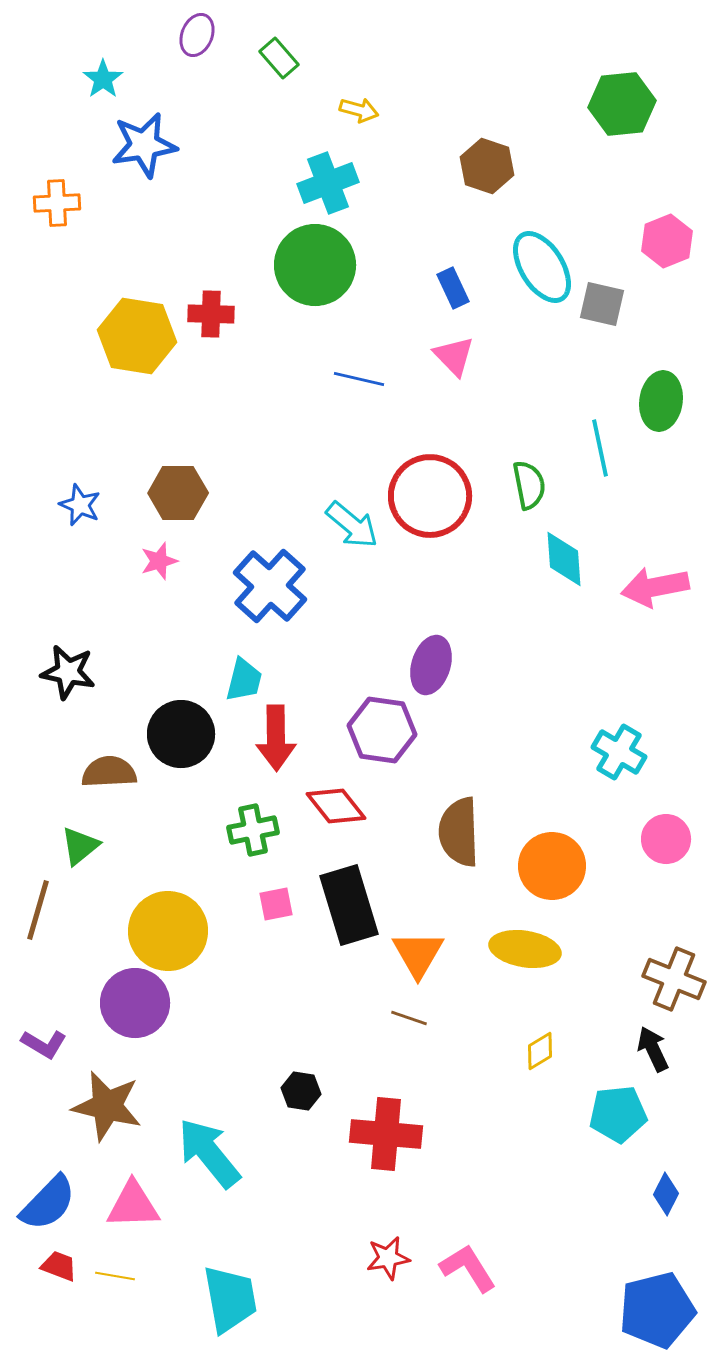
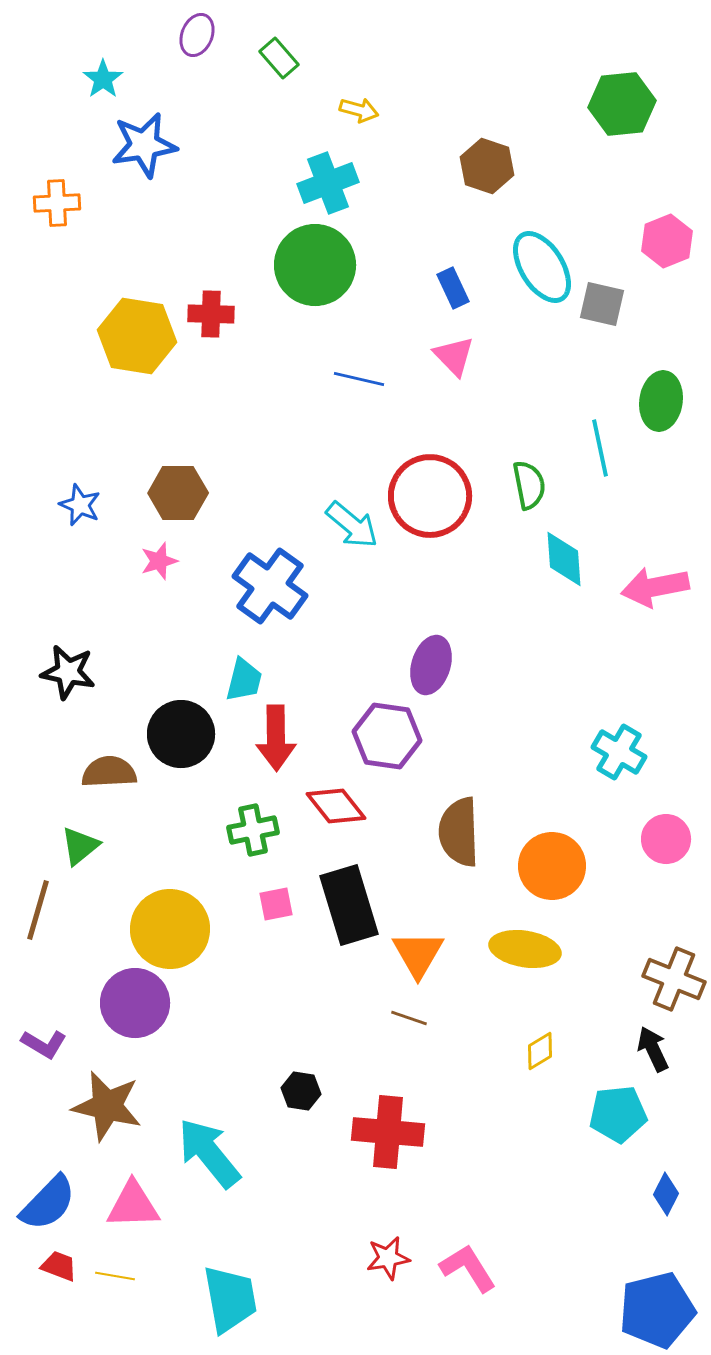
blue cross at (270, 586): rotated 6 degrees counterclockwise
purple hexagon at (382, 730): moved 5 px right, 6 px down
yellow circle at (168, 931): moved 2 px right, 2 px up
red cross at (386, 1134): moved 2 px right, 2 px up
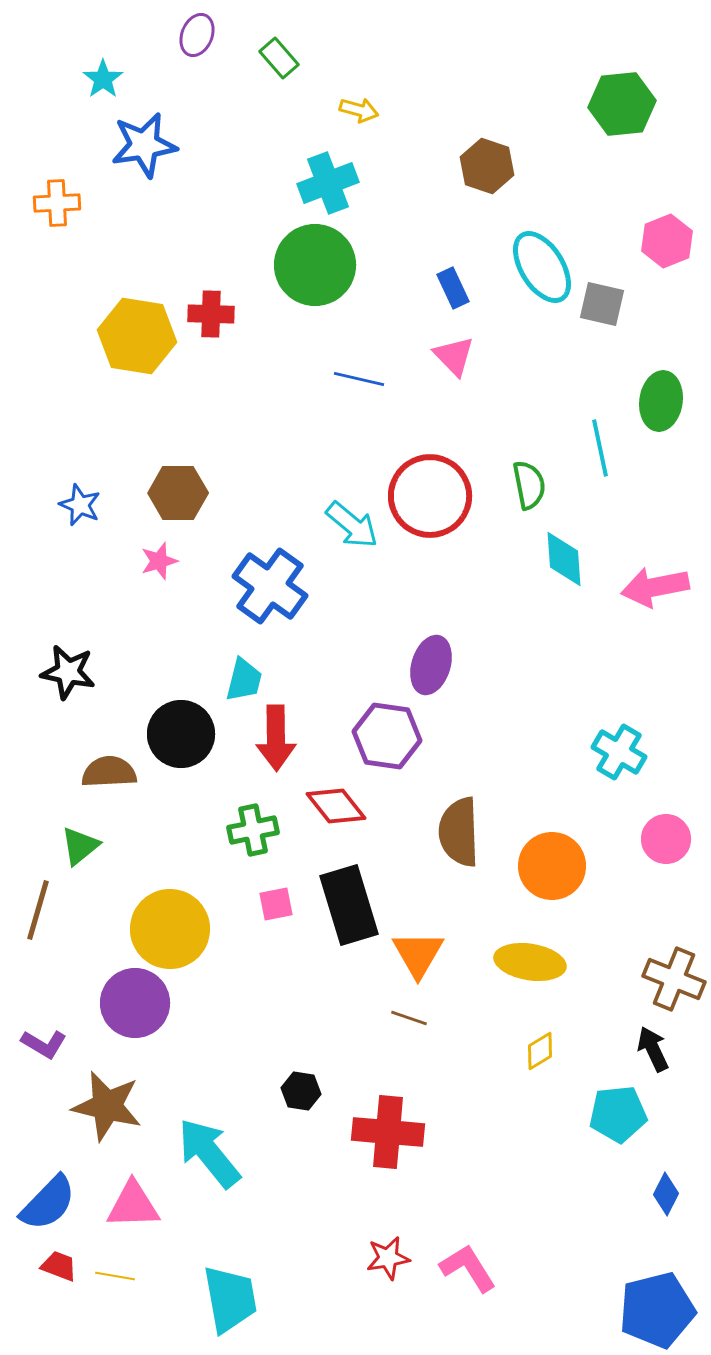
yellow ellipse at (525, 949): moved 5 px right, 13 px down
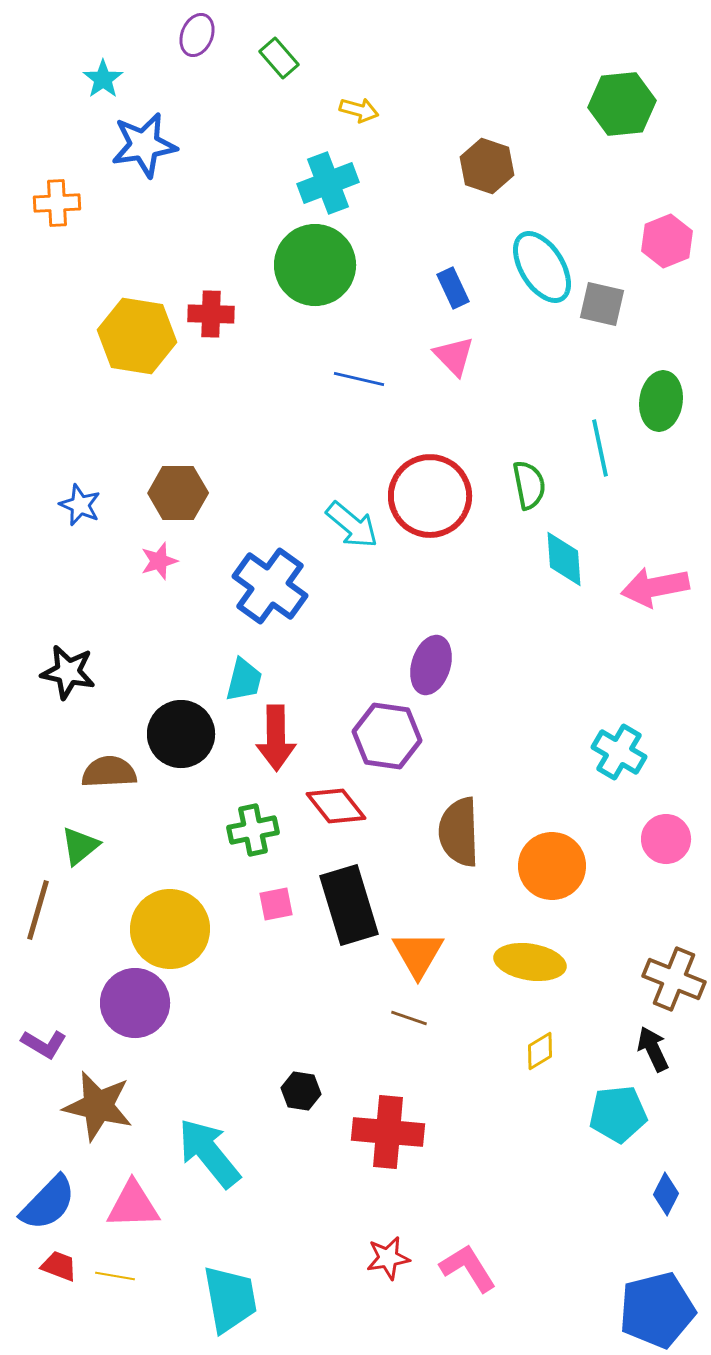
brown star at (107, 1106): moved 9 px left
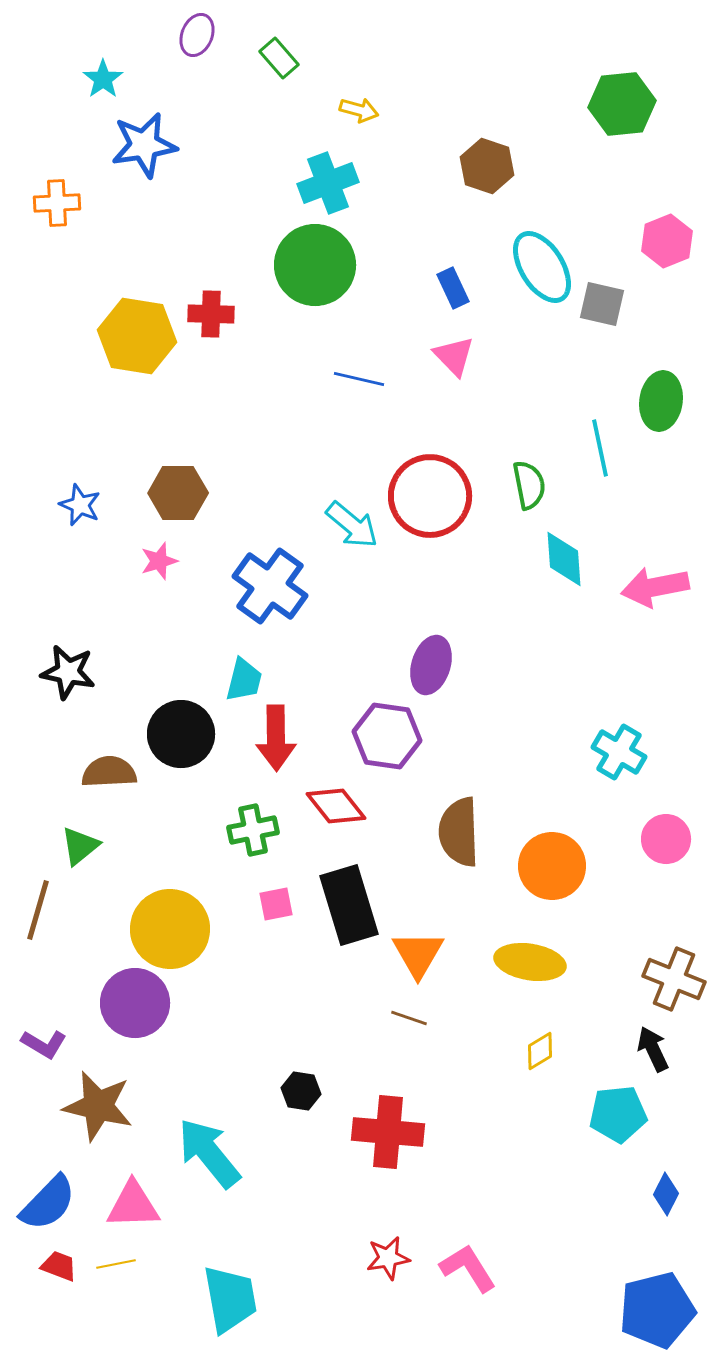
yellow line at (115, 1276): moved 1 px right, 12 px up; rotated 21 degrees counterclockwise
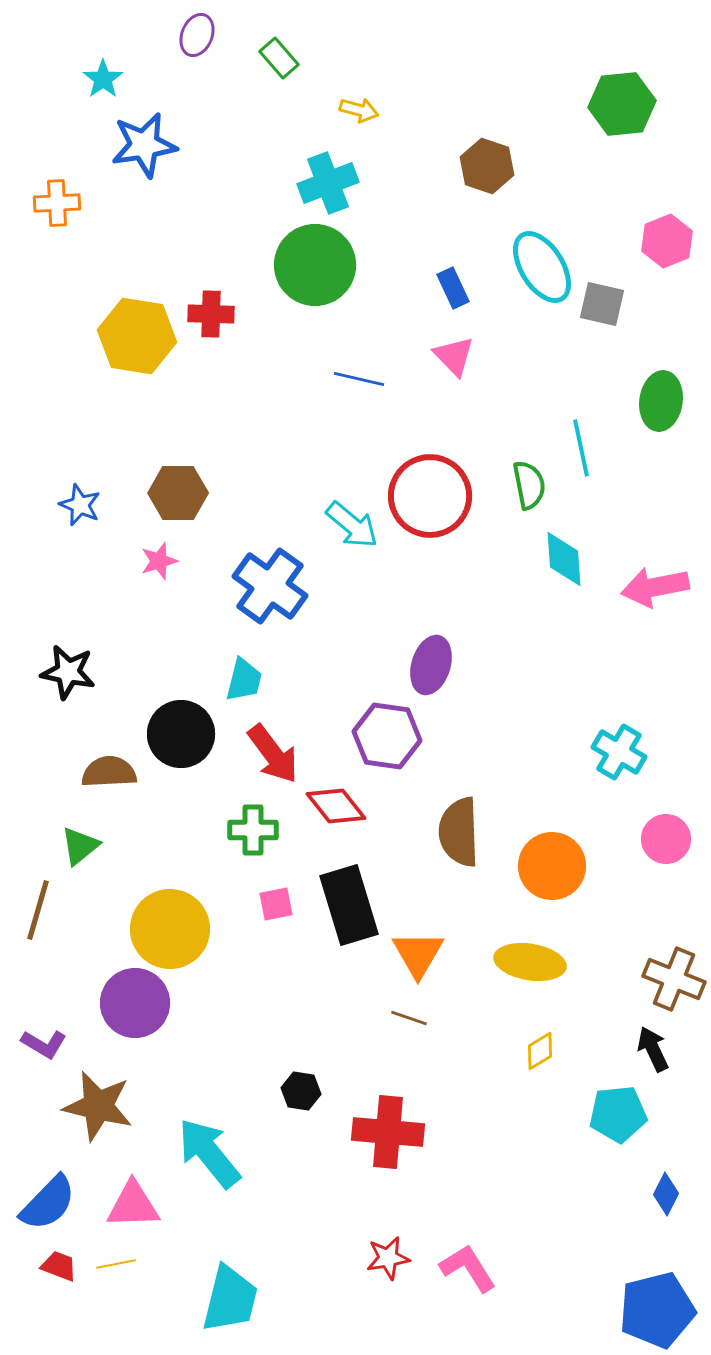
cyan line at (600, 448): moved 19 px left
red arrow at (276, 738): moved 3 px left, 16 px down; rotated 36 degrees counterclockwise
green cross at (253, 830): rotated 12 degrees clockwise
cyan trapezoid at (230, 1299): rotated 24 degrees clockwise
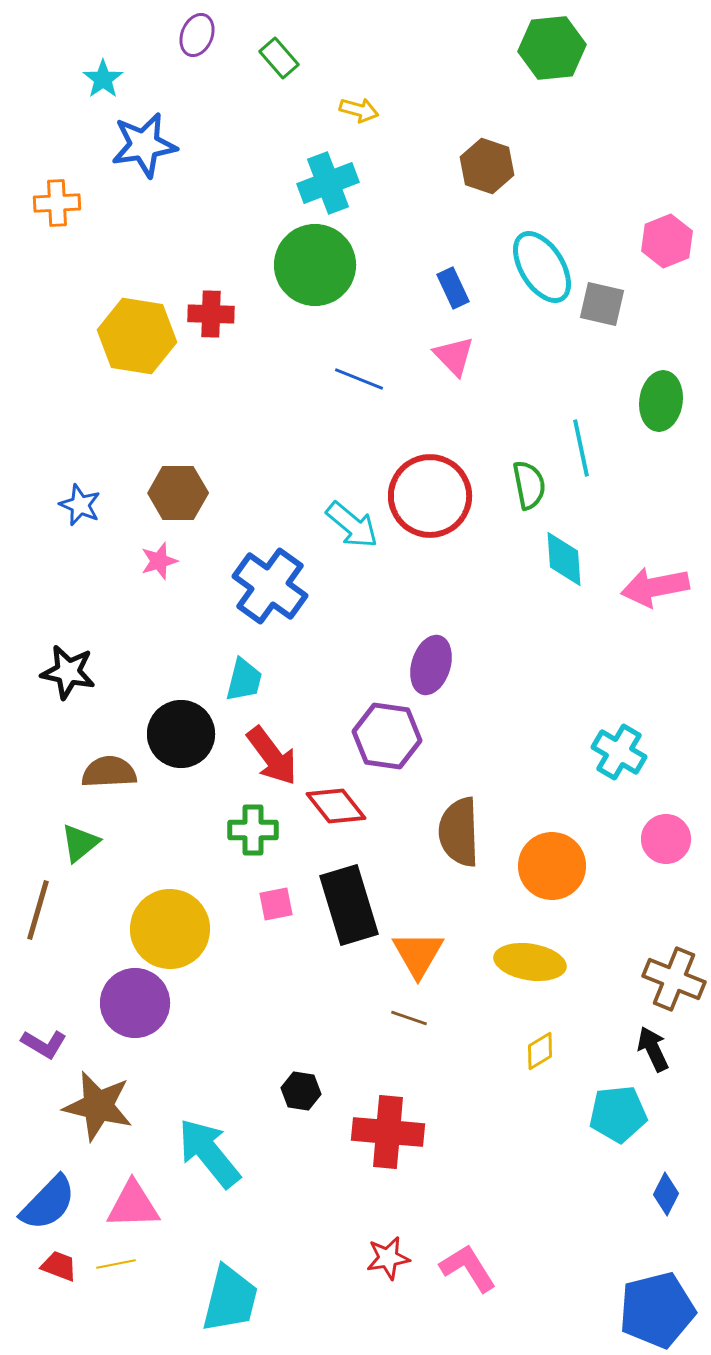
green hexagon at (622, 104): moved 70 px left, 56 px up
blue line at (359, 379): rotated 9 degrees clockwise
red arrow at (273, 754): moved 1 px left, 2 px down
green triangle at (80, 846): moved 3 px up
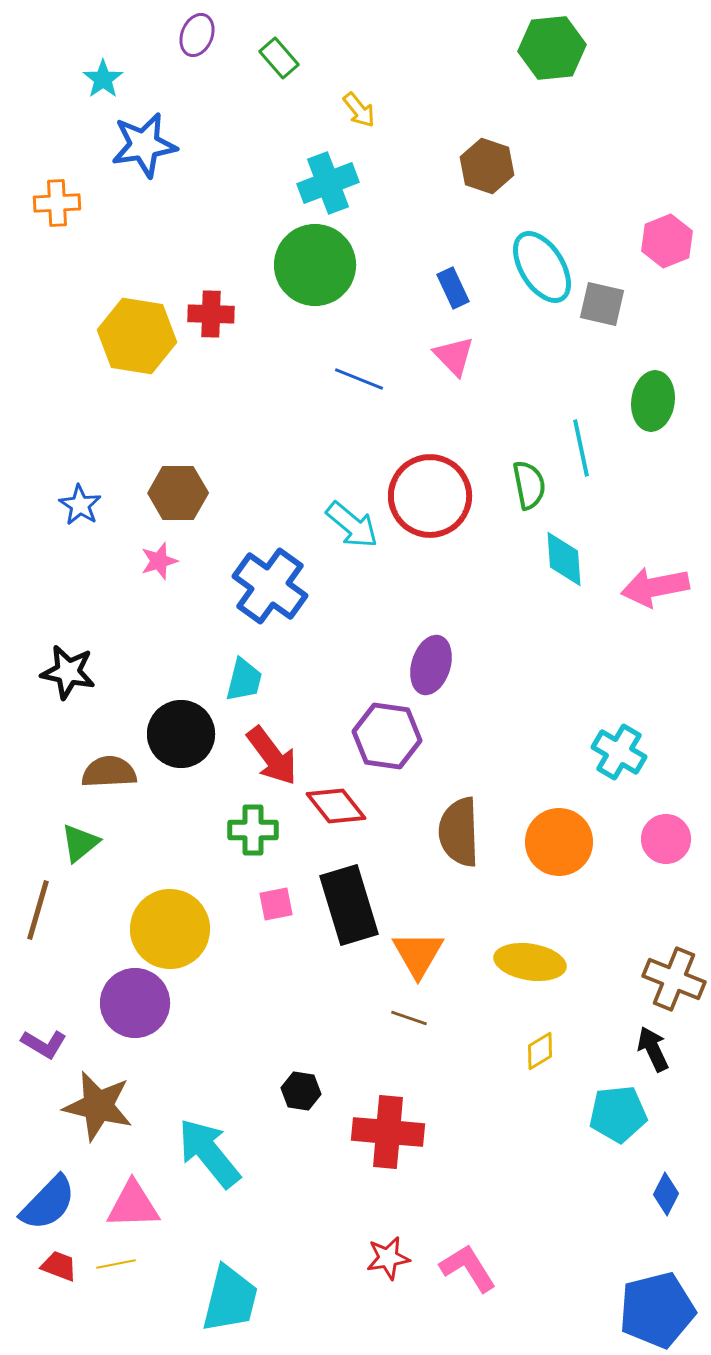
yellow arrow at (359, 110): rotated 36 degrees clockwise
green ellipse at (661, 401): moved 8 px left
blue star at (80, 505): rotated 9 degrees clockwise
orange circle at (552, 866): moved 7 px right, 24 px up
